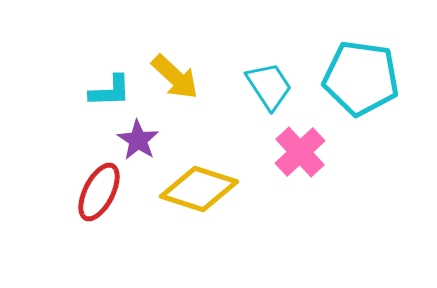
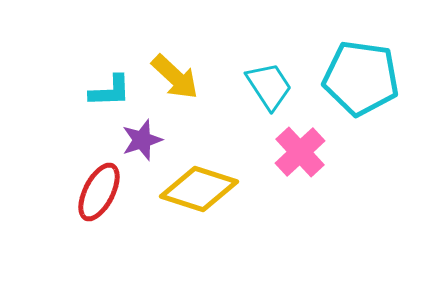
purple star: moved 4 px right; rotated 21 degrees clockwise
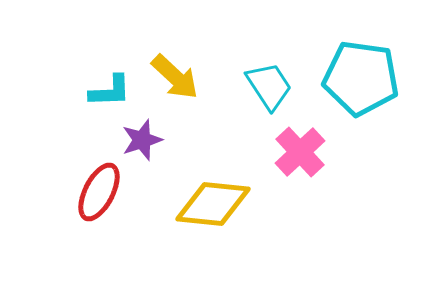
yellow diamond: moved 14 px right, 15 px down; rotated 12 degrees counterclockwise
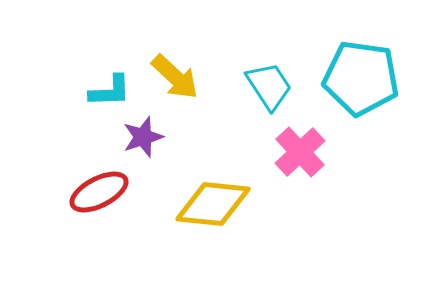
purple star: moved 1 px right, 3 px up
red ellipse: rotated 36 degrees clockwise
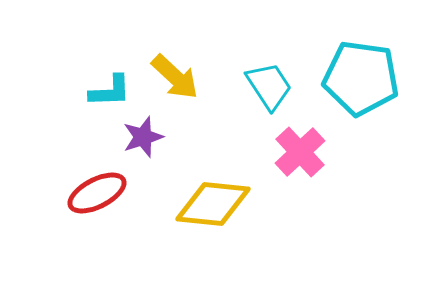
red ellipse: moved 2 px left, 1 px down
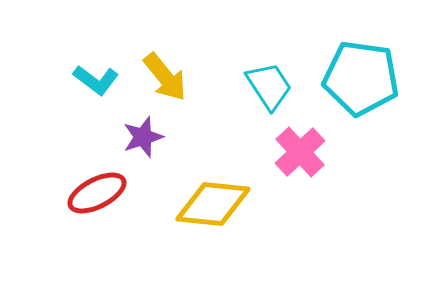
yellow arrow: moved 10 px left; rotated 8 degrees clockwise
cyan L-shape: moved 14 px left, 11 px up; rotated 39 degrees clockwise
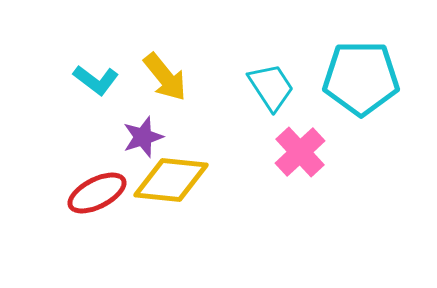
cyan pentagon: rotated 8 degrees counterclockwise
cyan trapezoid: moved 2 px right, 1 px down
yellow diamond: moved 42 px left, 24 px up
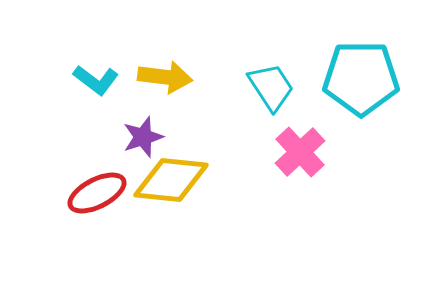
yellow arrow: rotated 44 degrees counterclockwise
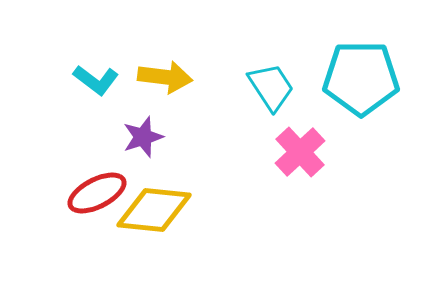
yellow diamond: moved 17 px left, 30 px down
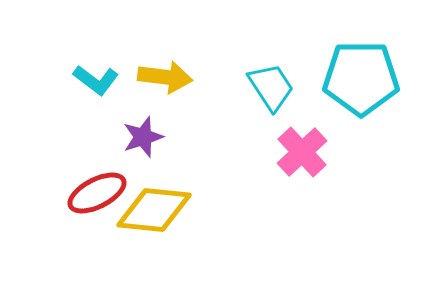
pink cross: moved 2 px right
